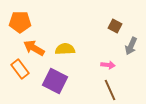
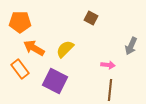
brown square: moved 24 px left, 8 px up
yellow semicircle: rotated 42 degrees counterclockwise
brown line: rotated 30 degrees clockwise
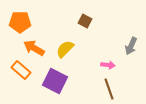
brown square: moved 6 px left, 3 px down
orange rectangle: moved 1 px right, 1 px down; rotated 12 degrees counterclockwise
brown line: moved 1 px left, 1 px up; rotated 25 degrees counterclockwise
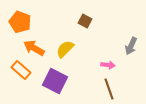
orange pentagon: rotated 20 degrees clockwise
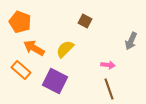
gray arrow: moved 5 px up
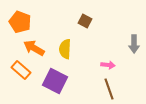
gray arrow: moved 3 px right, 3 px down; rotated 24 degrees counterclockwise
yellow semicircle: rotated 42 degrees counterclockwise
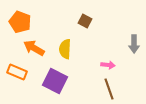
orange rectangle: moved 4 px left, 2 px down; rotated 18 degrees counterclockwise
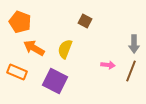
yellow semicircle: rotated 18 degrees clockwise
brown line: moved 22 px right, 18 px up; rotated 40 degrees clockwise
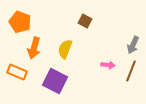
gray arrow: moved 1 px left, 1 px down; rotated 24 degrees clockwise
orange arrow: rotated 105 degrees counterclockwise
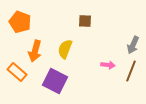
brown square: rotated 24 degrees counterclockwise
orange arrow: moved 1 px right, 3 px down
orange rectangle: rotated 18 degrees clockwise
